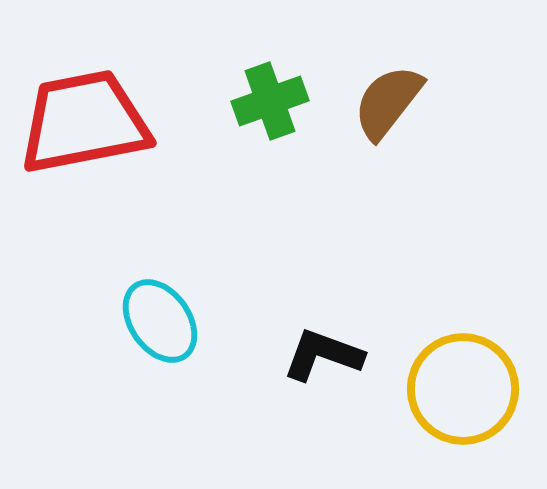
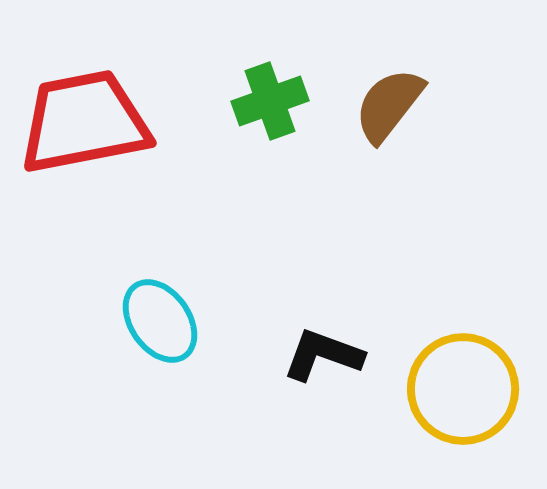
brown semicircle: moved 1 px right, 3 px down
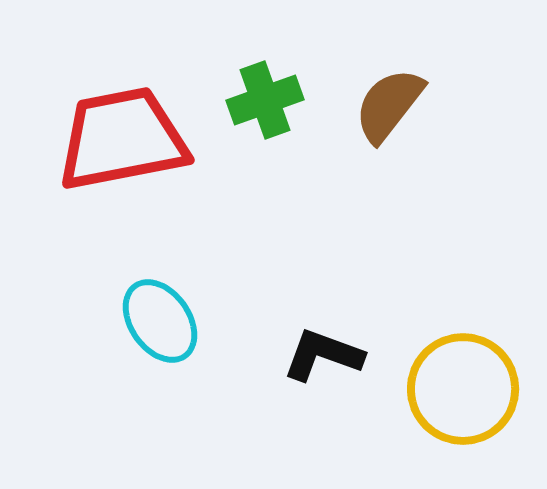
green cross: moved 5 px left, 1 px up
red trapezoid: moved 38 px right, 17 px down
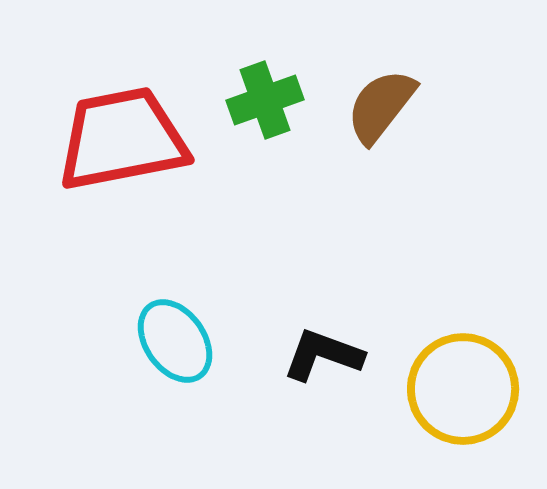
brown semicircle: moved 8 px left, 1 px down
cyan ellipse: moved 15 px right, 20 px down
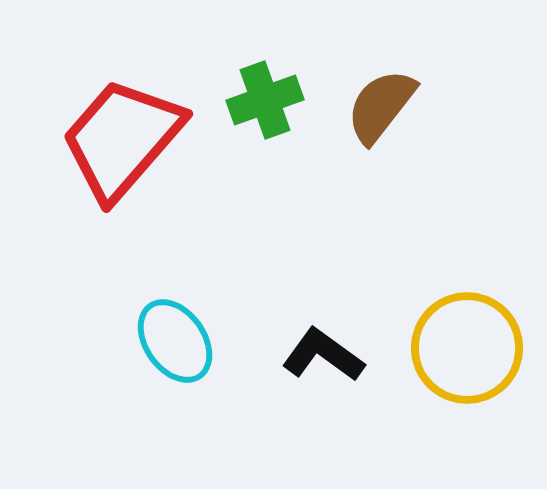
red trapezoid: rotated 38 degrees counterclockwise
black L-shape: rotated 16 degrees clockwise
yellow circle: moved 4 px right, 41 px up
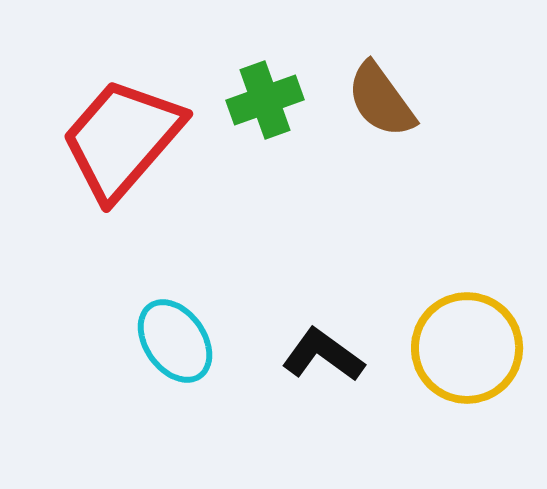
brown semicircle: moved 6 px up; rotated 74 degrees counterclockwise
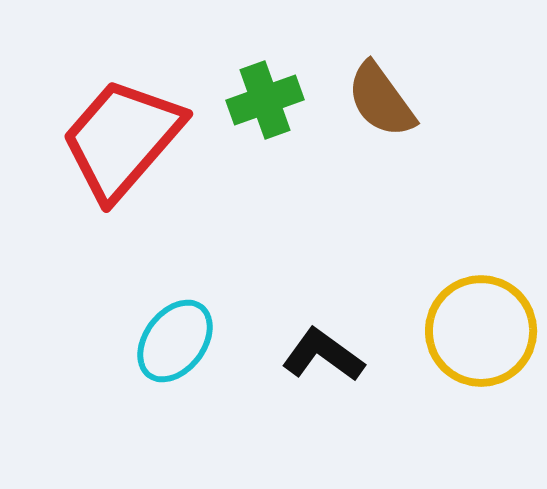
cyan ellipse: rotated 72 degrees clockwise
yellow circle: moved 14 px right, 17 px up
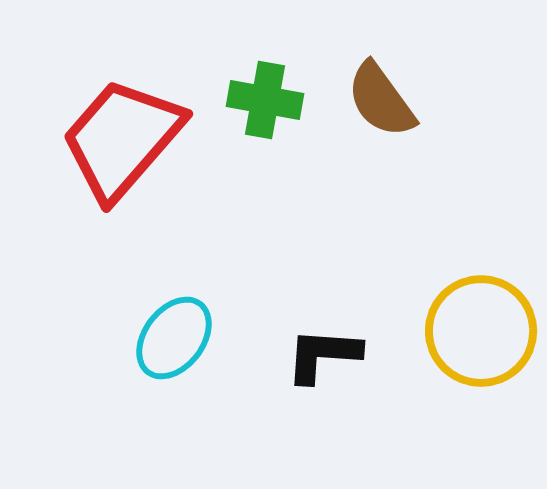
green cross: rotated 30 degrees clockwise
cyan ellipse: moved 1 px left, 3 px up
black L-shape: rotated 32 degrees counterclockwise
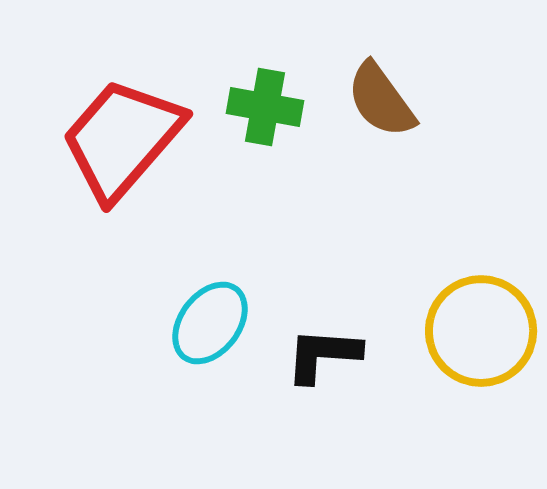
green cross: moved 7 px down
cyan ellipse: moved 36 px right, 15 px up
